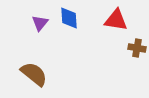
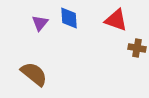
red triangle: rotated 10 degrees clockwise
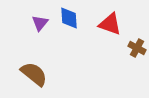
red triangle: moved 6 px left, 4 px down
brown cross: rotated 18 degrees clockwise
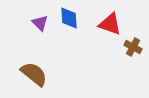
purple triangle: rotated 24 degrees counterclockwise
brown cross: moved 4 px left, 1 px up
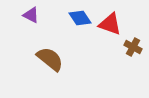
blue diamond: moved 11 px right; rotated 30 degrees counterclockwise
purple triangle: moved 9 px left, 8 px up; rotated 18 degrees counterclockwise
brown semicircle: moved 16 px right, 15 px up
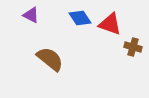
brown cross: rotated 12 degrees counterclockwise
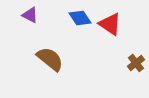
purple triangle: moved 1 px left
red triangle: rotated 15 degrees clockwise
brown cross: moved 3 px right, 16 px down; rotated 36 degrees clockwise
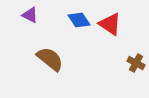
blue diamond: moved 1 px left, 2 px down
brown cross: rotated 24 degrees counterclockwise
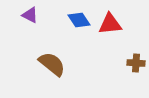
red triangle: rotated 40 degrees counterclockwise
brown semicircle: moved 2 px right, 5 px down
brown cross: rotated 24 degrees counterclockwise
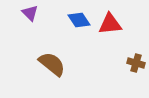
purple triangle: moved 2 px up; rotated 18 degrees clockwise
brown cross: rotated 12 degrees clockwise
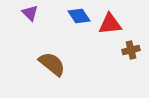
blue diamond: moved 4 px up
brown cross: moved 5 px left, 13 px up; rotated 30 degrees counterclockwise
